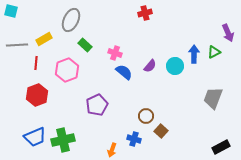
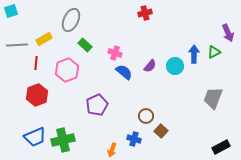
cyan square: rotated 32 degrees counterclockwise
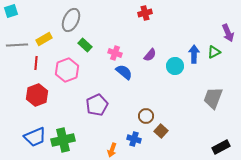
purple semicircle: moved 11 px up
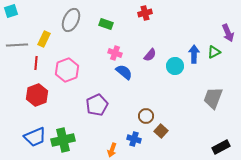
yellow rectangle: rotated 35 degrees counterclockwise
green rectangle: moved 21 px right, 21 px up; rotated 24 degrees counterclockwise
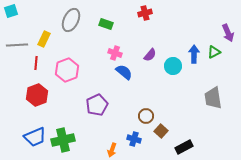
cyan circle: moved 2 px left
gray trapezoid: rotated 30 degrees counterclockwise
black rectangle: moved 37 px left
